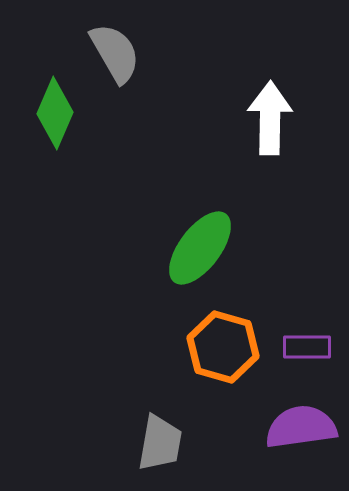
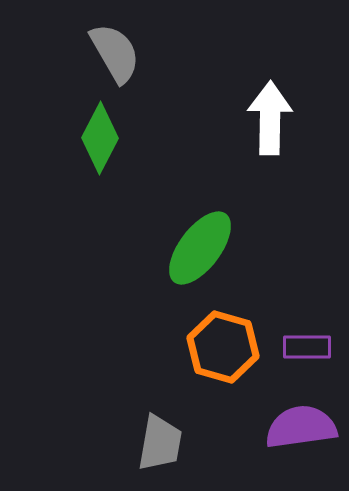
green diamond: moved 45 px right, 25 px down; rotated 4 degrees clockwise
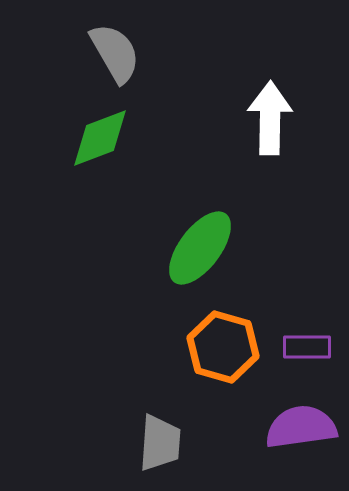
green diamond: rotated 42 degrees clockwise
gray trapezoid: rotated 6 degrees counterclockwise
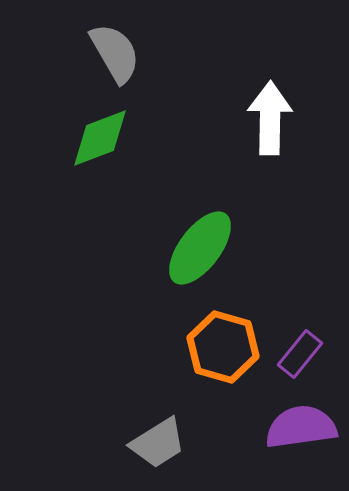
purple rectangle: moved 7 px left, 7 px down; rotated 51 degrees counterclockwise
gray trapezoid: moved 2 px left; rotated 54 degrees clockwise
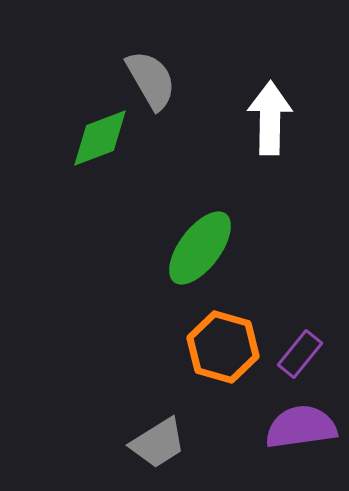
gray semicircle: moved 36 px right, 27 px down
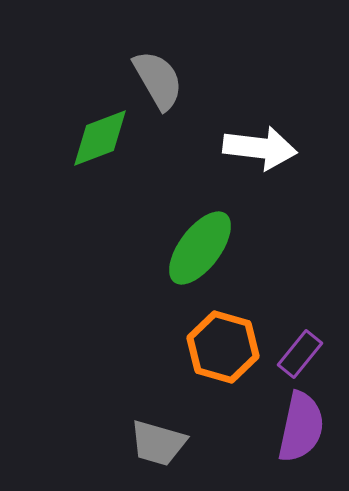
gray semicircle: moved 7 px right
white arrow: moved 10 px left, 30 px down; rotated 96 degrees clockwise
purple semicircle: rotated 110 degrees clockwise
gray trapezoid: rotated 48 degrees clockwise
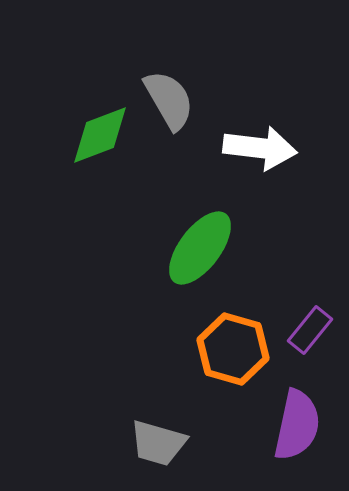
gray semicircle: moved 11 px right, 20 px down
green diamond: moved 3 px up
orange hexagon: moved 10 px right, 2 px down
purple rectangle: moved 10 px right, 24 px up
purple semicircle: moved 4 px left, 2 px up
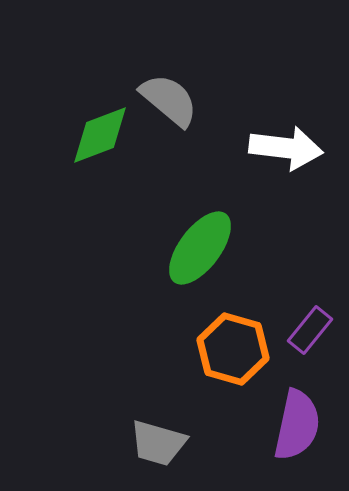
gray semicircle: rotated 20 degrees counterclockwise
white arrow: moved 26 px right
